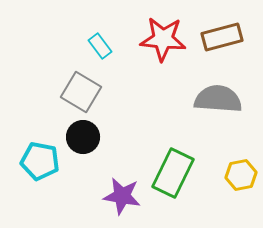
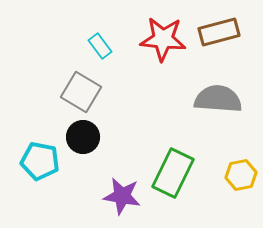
brown rectangle: moved 3 px left, 5 px up
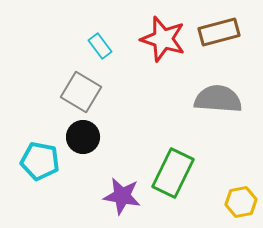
red star: rotated 12 degrees clockwise
yellow hexagon: moved 27 px down
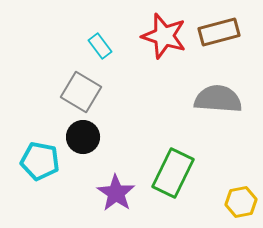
red star: moved 1 px right, 3 px up
purple star: moved 6 px left, 3 px up; rotated 24 degrees clockwise
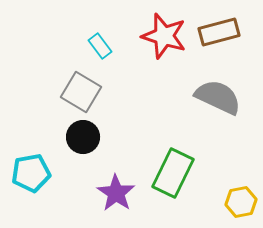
gray semicircle: moved 2 px up; rotated 21 degrees clockwise
cyan pentagon: moved 9 px left, 12 px down; rotated 21 degrees counterclockwise
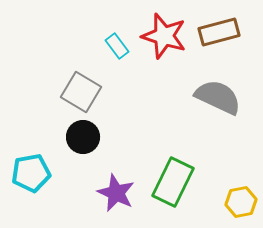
cyan rectangle: moved 17 px right
green rectangle: moved 9 px down
purple star: rotated 9 degrees counterclockwise
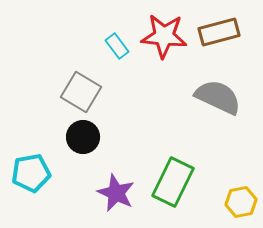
red star: rotated 12 degrees counterclockwise
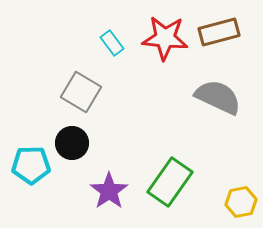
red star: moved 1 px right, 2 px down
cyan rectangle: moved 5 px left, 3 px up
black circle: moved 11 px left, 6 px down
cyan pentagon: moved 8 px up; rotated 9 degrees clockwise
green rectangle: moved 3 px left; rotated 9 degrees clockwise
purple star: moved 7 px left, 2 px up; rotated 12 degrees clockwise
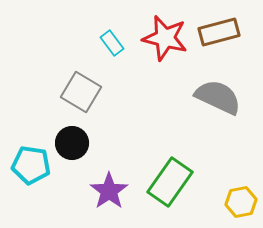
red star: rotated 9 degrees clockwise
cyan pentagon: rotated 9 degrees clockwise
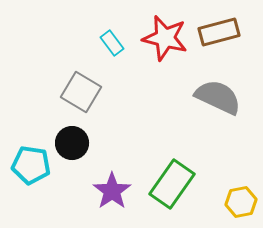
green rectangle: moved 2 px right, 2 px down
purple star: moved 3 px right
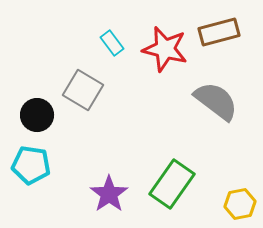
red star: moved 11 px down
gray square: moved 2 px right, 2 px up
gray semicircle: moved 2 px left, 4 px down; rotated 12 degrees clockwise
black circle: moved 35 px left, 28 px up
purple star: moved 3 px left, 3 px down
yellow hexagon: moved 1 px left, 2 px down
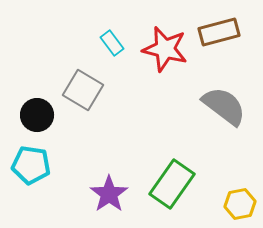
gray semicircle: moved 8 px right, 5 px down
